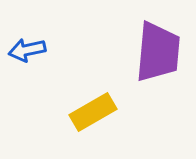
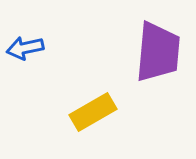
blue arrow: moved 2 px left, 2 px up
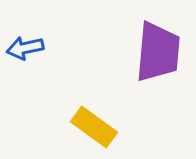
yellow rectangle: moved 1 px right, 15 px down; rotated 66 degrees clockwise
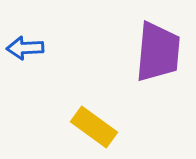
blue arrow: rotated 9 degrees clockwise
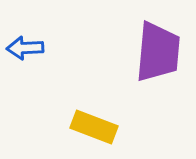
yellow rectangle: rotated 15 degrees counterclockwise
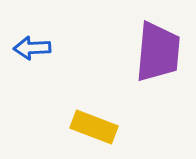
blue arrow: moved 7 px right
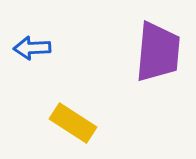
yellow rectangle: moved 21 px left, 4 px up; rotated 12 degrees clockwise
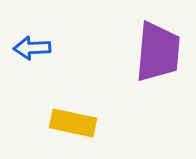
yellow rectangle: rotated 21 degrees counterclockwise
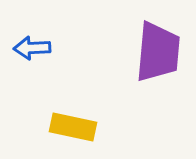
yellow rectangle: moved 4 px down
